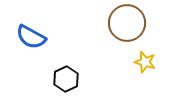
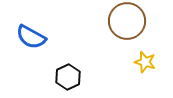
brown circle: moved 2 px up
black hexagon: moved 2 px right, 2 px up
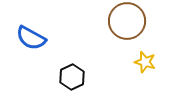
blue semicircle: moved 1 px down
black hexagon: moved 4 px right
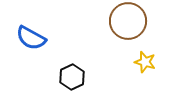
brown circle: moved 1 px right
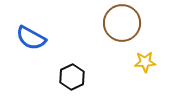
brown circle: moved 6 px left, 2 px down
yellow star: rotated 20 degrees counterclockwise
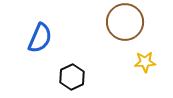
brown circle: moved 3 px right, 1 px up
blue semicircle: moved 9 px right; rotated 96 degrees counterclockwise
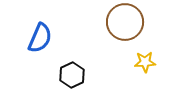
black hexagon: moved 2 px up
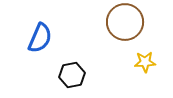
black hexagon: rotated 15 degrees clockwise
